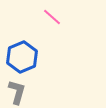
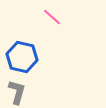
blue hexagon: rotated 24 degrees counterclockwise
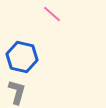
pink line: moved 3 px up
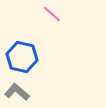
gray L-shape: rotated 65 degrees counterclockwise
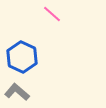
blue hexagon: rotated 12 degrees clockwise
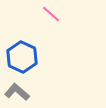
pink line: moved 1 px left
